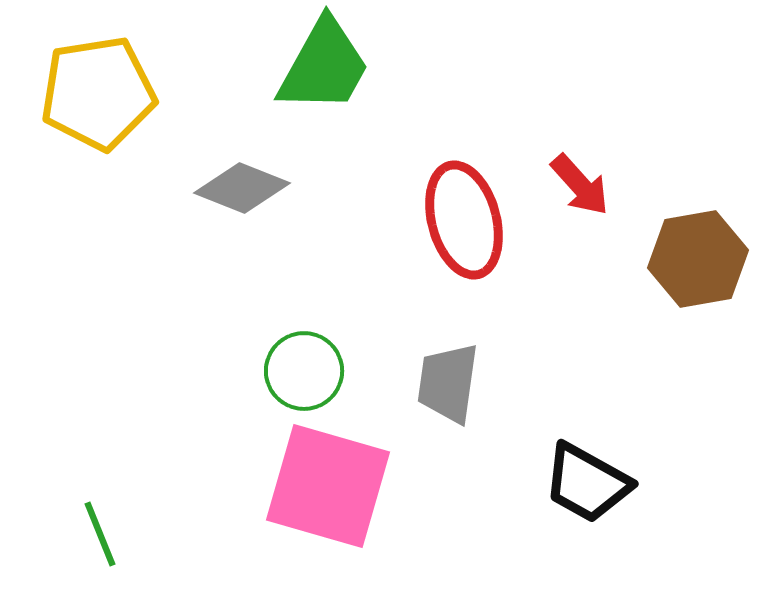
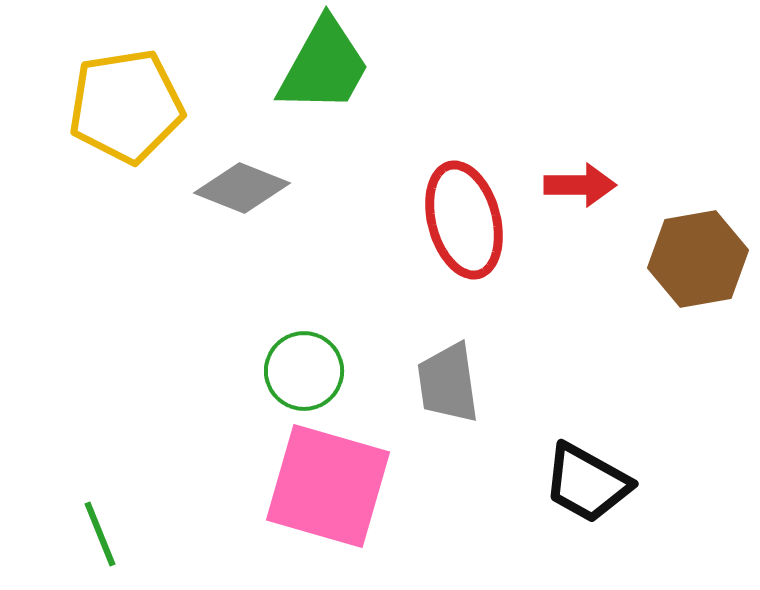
yellow pentagon: moved 28 px right, 13 px down
red arrow: rotated 48 degrees counterclockwise
gray trapezoid: rotated 16 degrees counterclockwise
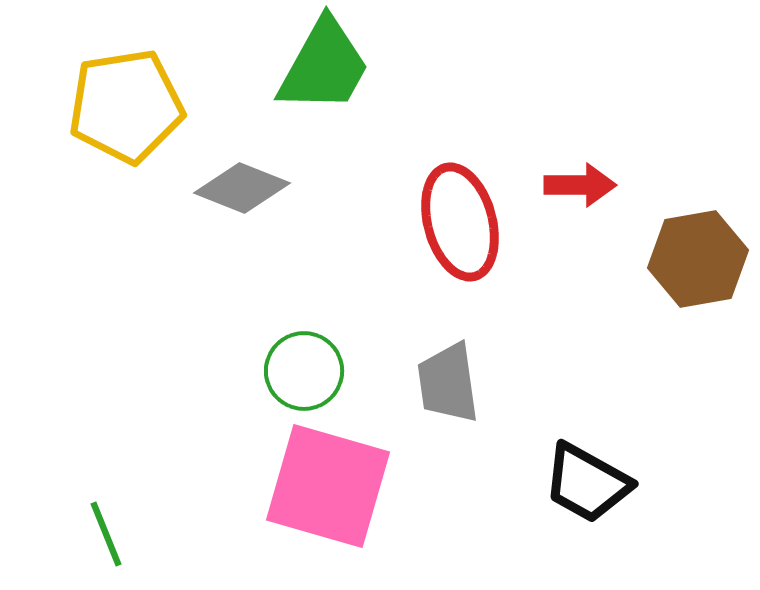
red ellipse: moved 4 px left, 2 px down
green line: moved 6 px right
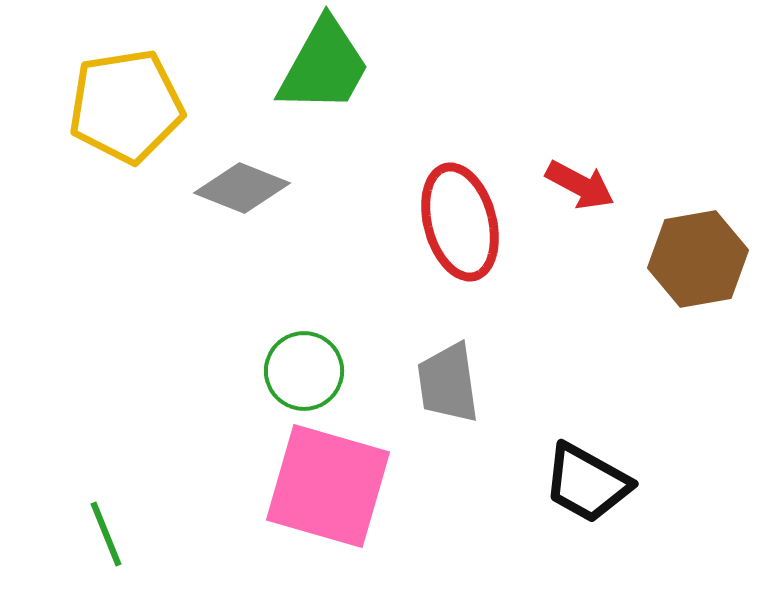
red arrow: rotated 28 degrees clockwise
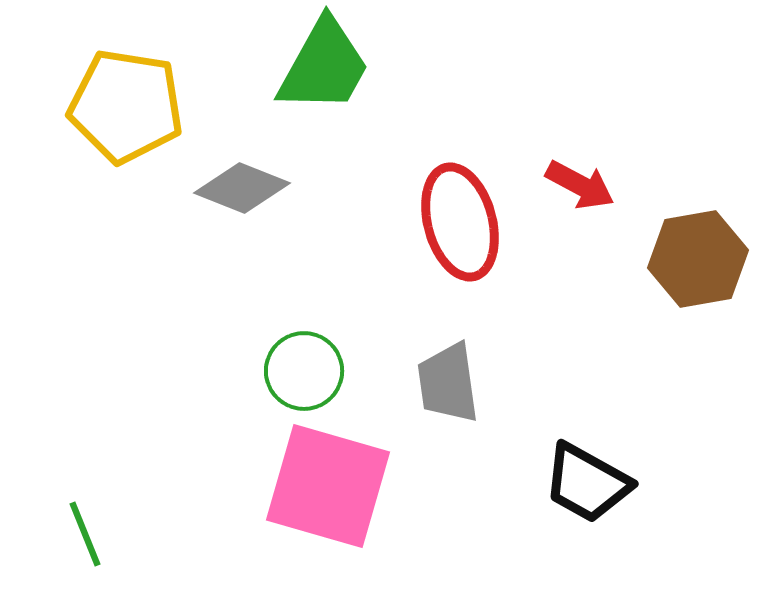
yellow pentagon: rotated 18 degrees clockwise
green line: moved 21 px left
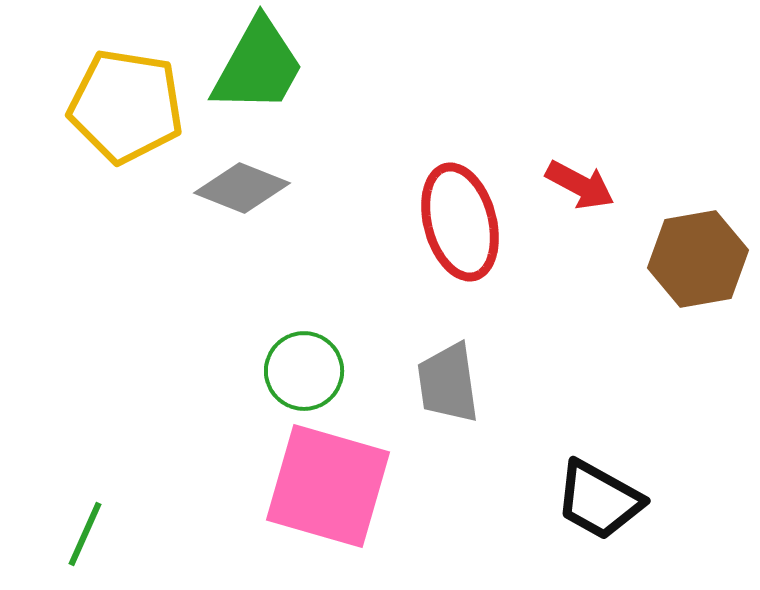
green trapezoid: moved 66 px left
black trapezoid: moved 12 px right, 17 px down
green line: rotated 46 degrees clockwise
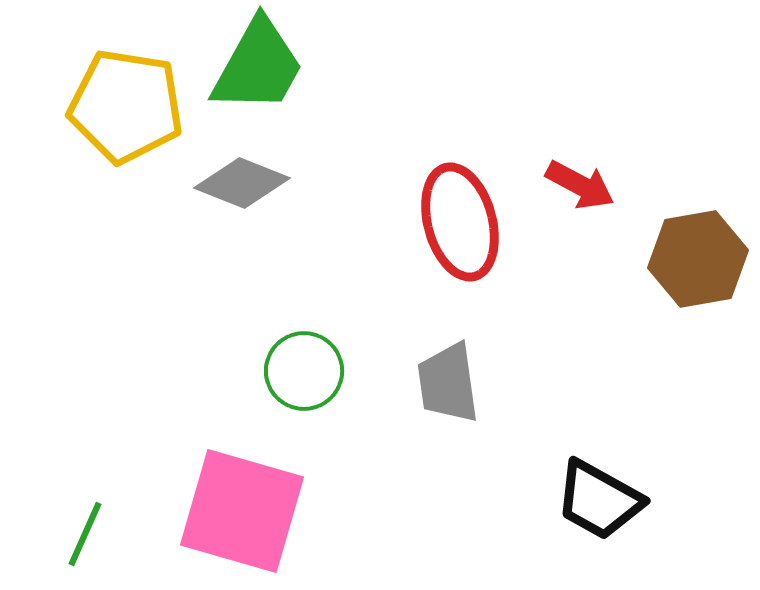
gray diamond: moved 5 px up
pink square: moved 86 px left, 25 px down
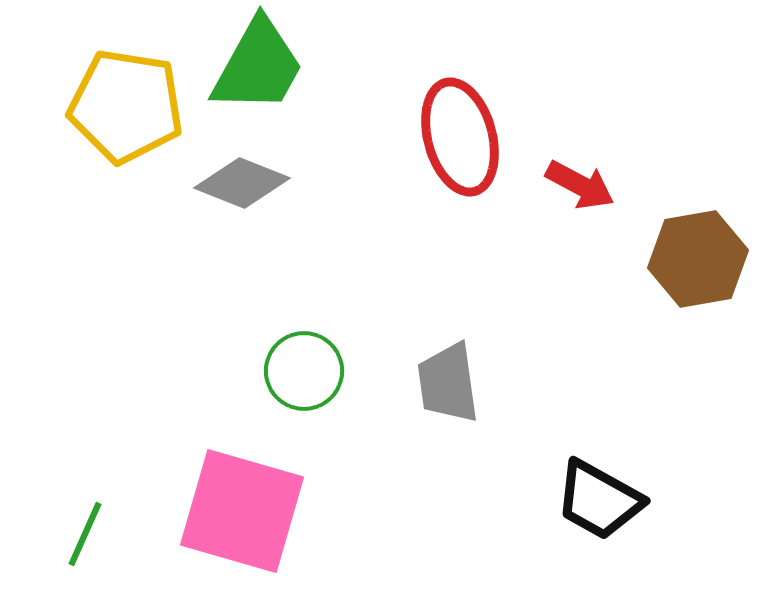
red ellipse: moved 85 px up
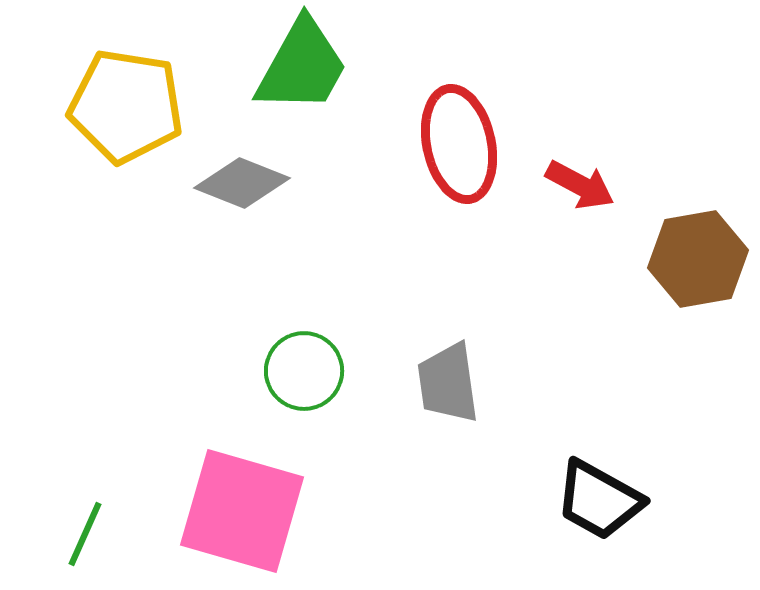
green trapezoid: moved 44 px right
red ellipse: moved 1 px left, 7 px down; rotated 3 degrees clockwise
